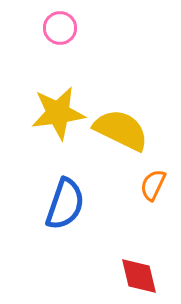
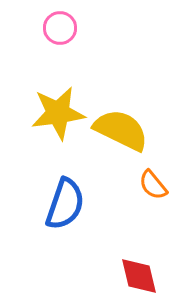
orange semicircle: rotated 64 degrees counterclockwise
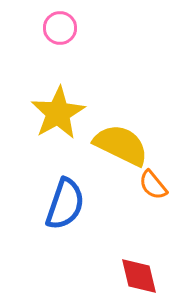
yellow star: rotated 22 degrees counterclockwise
yellow semicircle: moved 15 px down
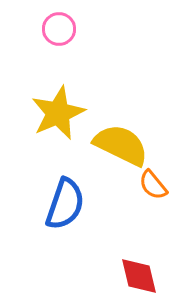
pink circle: moved 1 px left, 1 px down
yellow star: rotated 6 degrees clockwise
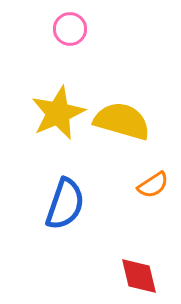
pink circle: moved 11 px right
yellow semicircle: moved 1 px right, 24 px up; rotated 10 degrees counterclockwise
orange semicircle: rotated 84 degrees counterclockwise
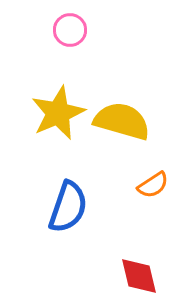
pink circle: moved 1 px down
blue semicircle: moved 3 px right, 3 px down
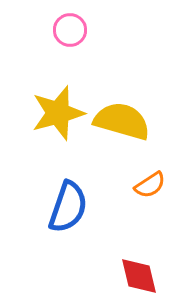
yellow star: rotated 8 degrees clockwise
orange semicircle: moved 3 px left
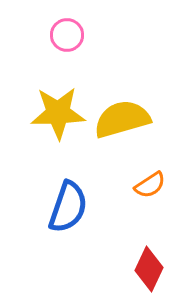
pink circle: moved 3 px left, 5 px down
yellow star: rotated 14 degrees clockwise
yellow semicircle: moved 2 px up; rotated 32 degrees counterclockwise
red diamond: moved 10 px right, 7 px up; rotated 39 degrees clockwise
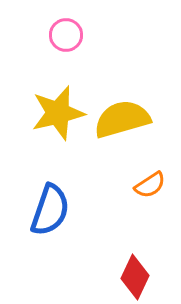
pink circle: moved 1 px left
yellow star: rotated 12 degrees counterclockwise
blue semicircle: moved 18 px left, 3 px down
red diamond: moved 14 px left, 8 px down
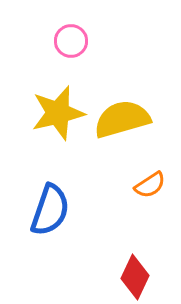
pink circle: moved 5 px right, 6 px down
